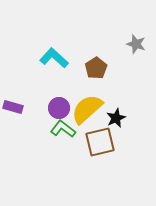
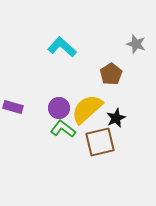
cyan L-shape: moved 8 px right, 11 px up
brown pentagon: moved 15 px right, 6 px down
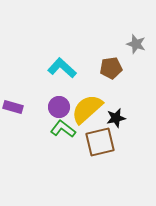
cyan L-shape: moved 21 px down
brown pentagon: moved 6 px up; rotated 25 degrees clockwise
purple circle: moved 1 px up
black star: rotated 12 degrees clockwise
